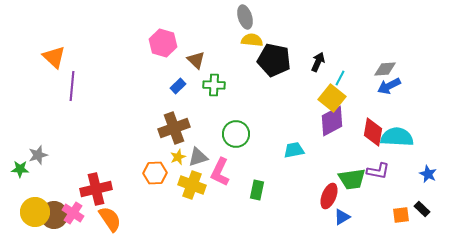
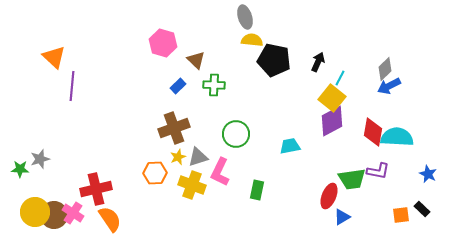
gray diamond: rotated 40 degrees counterclockwise
cyan trapezoid: moved 4 px left, 4 px up
gray star: moved 2 px right, 4 px down
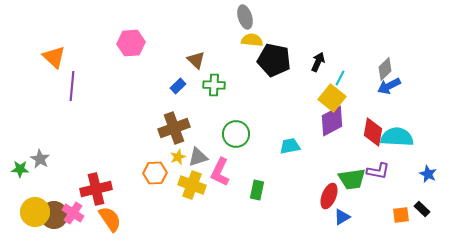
pink hexagon: moved 32 px left; rotated 20 degrees counterclockwise
gray star: rotated 24 degrees counterclockwise
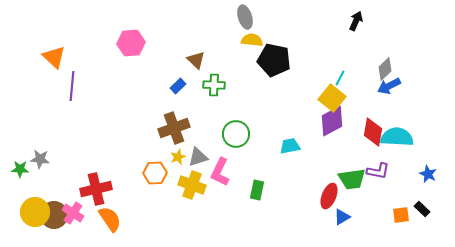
black arrow: moved 38 px right, 41 px up
gray star: rotated 24 degrees counterclockwise
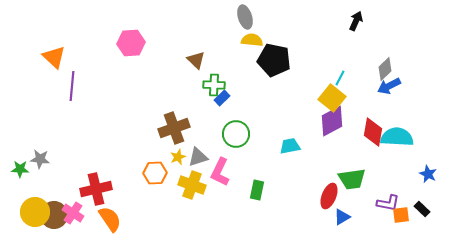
blue rectangle: moved 44 px right, 12 px down
purple L-shape: moved 10 px right, 32 px down
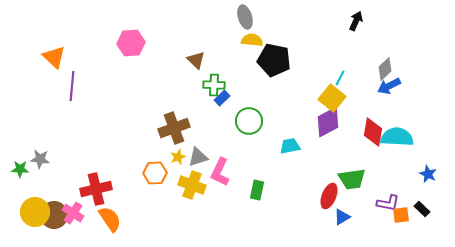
purple diamond: moved 4 px left, 1 px down
green circle: moved 13 px right, 13 px up
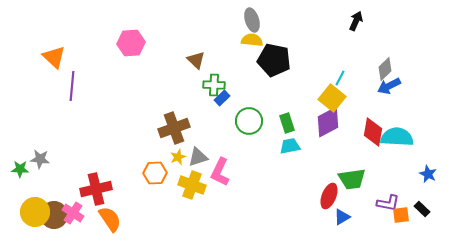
gray ellipse: moved 7 px right, 3 px down
green rectangle: moved 30 px right, 67 px up; rotated 30 degrees counterclockwise
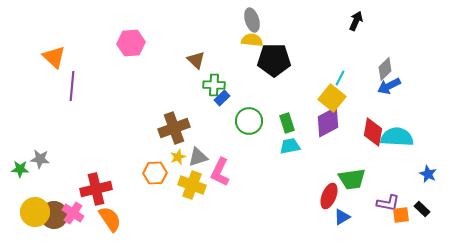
black pentagon: rotated 12 degrees counterclockwise
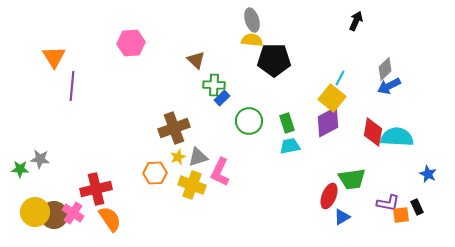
orange triangle: rotated 15 degrees clockwise
black rectangle: moved 5 px left, 2 px up; rotated 21 degrees clockwise
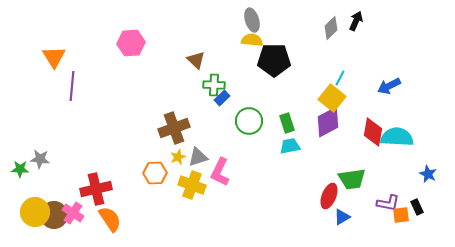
gray diamond: moved 54 px left, 41 px up
